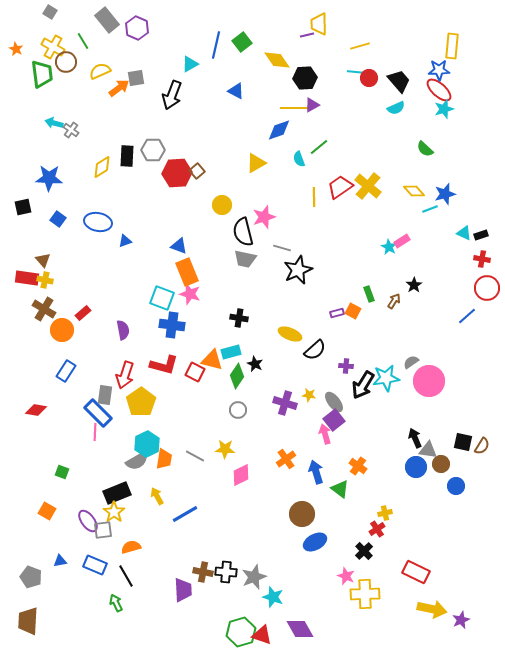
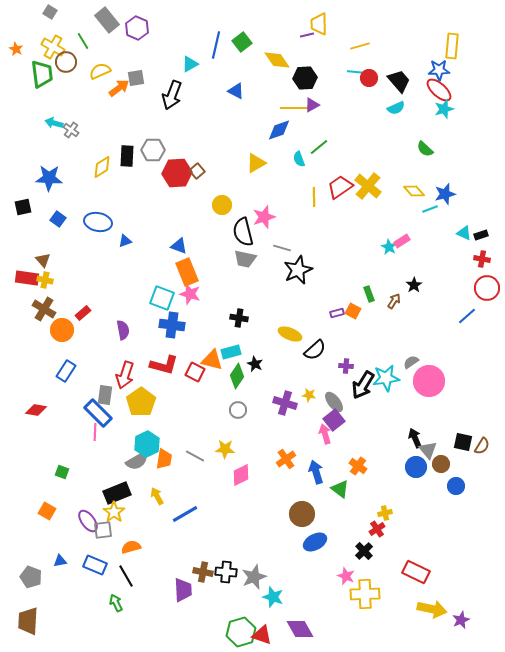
gray triangle at (428, 450): rotated 42 degrees clockwise
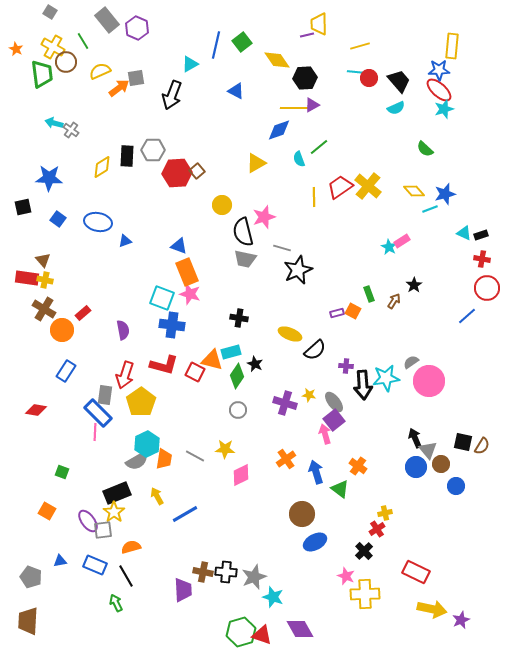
black arrow at (363, 385): rotated 36 degrees counterclockwise
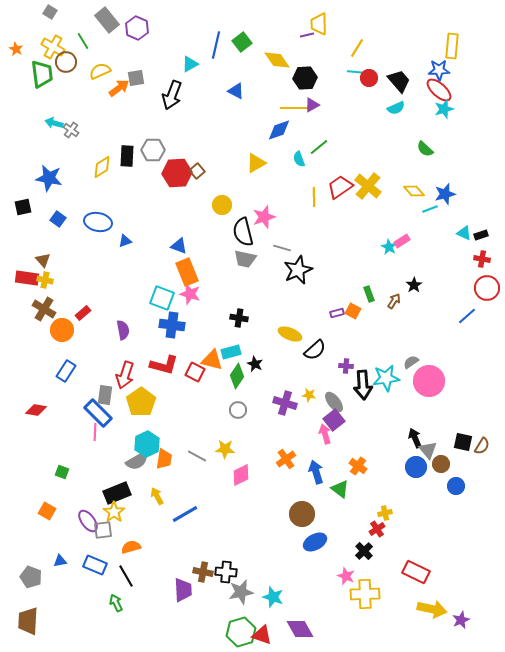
yellow line at (360, 46): moved 3 px left, 2 px down; rotated 42 degrees counterclockwise
blue star at (49, 178): rotated 8 degrees clockwise
gray line at (195, 456): moved 2 px right
gray star at (254, 577): moved 13 px left, 15 px down; rotated 10 degrees clockwise
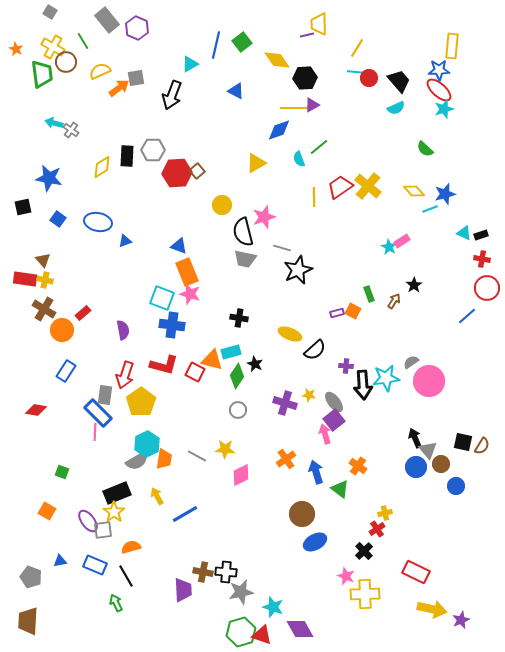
red rectangle at (27, 278): moved 2 px left, 1 px down
cyan star at (273, 597): moved 10 px down
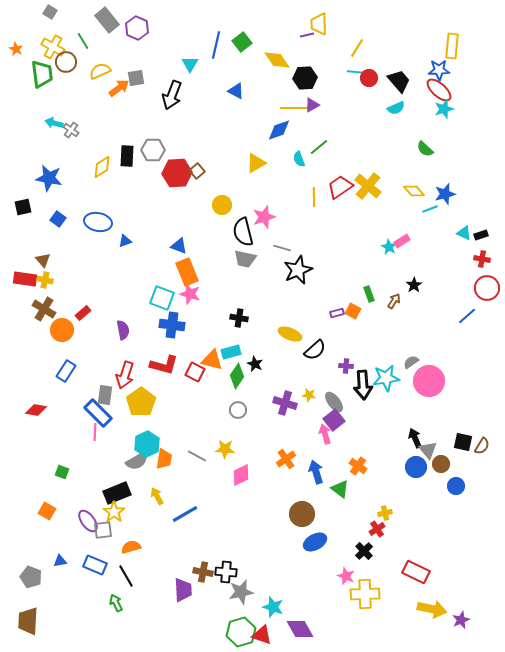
cyan triangle at (190, 64): rotated 30 degrees counterclockwise
